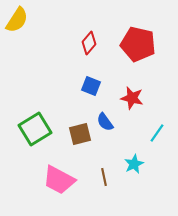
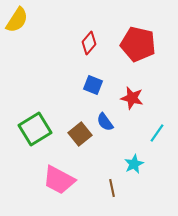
blue square: moved 2 px right, 1 px up
brown square: rotated 25 degrees counterclockwise
brown line: moved 8 px right, 11 px down
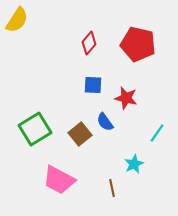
blue square: rotated 18 degrees counterclockwise
red star: moved 6 px left
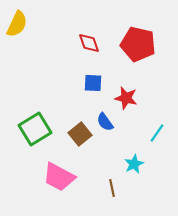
yellow semicircle: moved 4 px down; rotated 8 degrees counterclockwise
red diamond: rotated 60 degrees counterclockwise
blue square: moved 2 px up
pink trapezoid: moved 3 px up
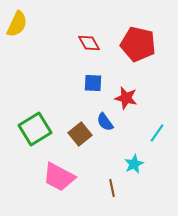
red diamond: rotated 10 degrees counterclockwise
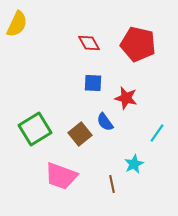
pink trapezoid: moved 2 px right, 1 px up; rotated 8 degrees counterclockwise
brown line: moved 4 px up
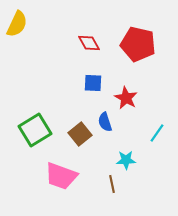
red star: rotated 15 degrees clockwise
blue semicircle: rotated 18 degrees clockwise
green square: moved 1 px down
cyan star: moved 8 px left, 4 px up; rotated 24 degrees clockwise
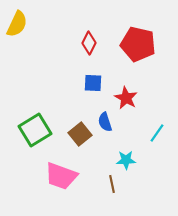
red diamond: rotated 55 degrees clockwise
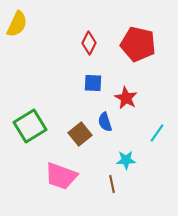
green square: moved 5 px left, 4 px up
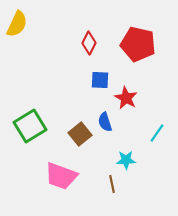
blue square: moved 7 px right, 3 px up
